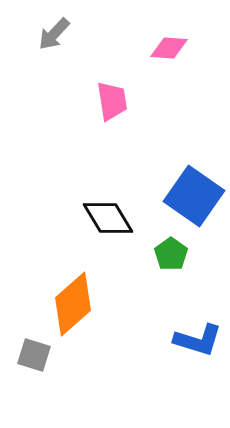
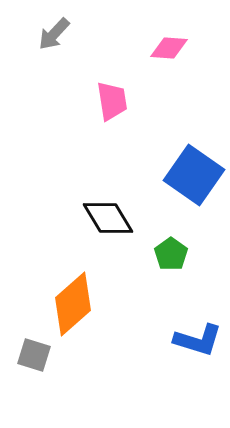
blue square: moved 21 px up
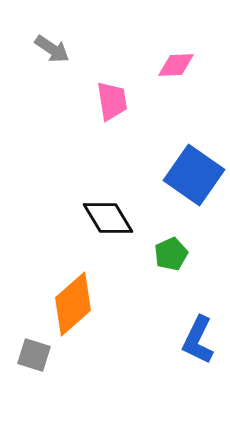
gray arrow: moved 2 px left, 15 px down; rotated 99 degrees counterclockwise
pink diamond: moved 7 px right, 17 px down; rotated 6 degrees counterclockwise
green pentagon: rotated 12 degrees clockwise
blue L-shape: rotated 99 degrees clockwise
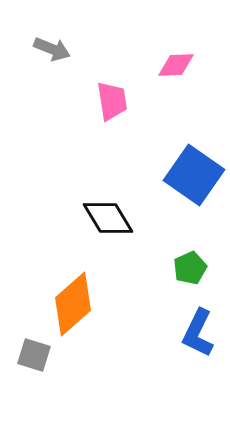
gray arrow: rotated 12 degrees counterclockwise
green pentagon: moved 19 px right, 14 px down
blue L-shape: moved 7 px up
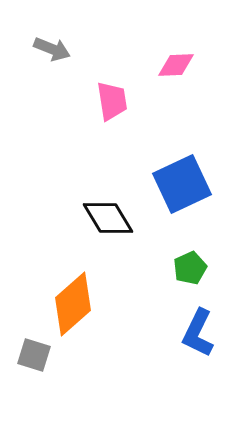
blue square: moved 12 px left, 9 px down; rotated 30 degrees clockwise
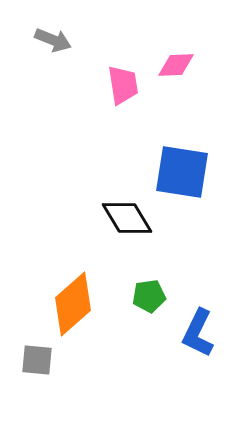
gray arrow: moved 1 px right, 9 px up
pink trapezoid: moved 11 px right, 16 px up
blue square: moved 12 px up; rotated 34 degrees clockwise
black diamond: moved 19 px right
green pentagon: moved 41 px left, 28 px down; rotated 16 degrees clockwise
gray square: moved 3 px right, 5 px down; rotated 12 degrees counterclockwise
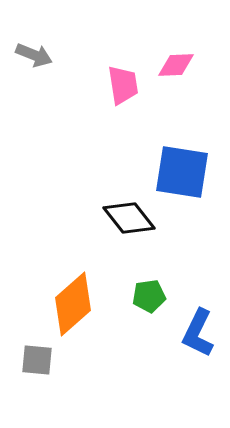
gray arrow: moved 19 px left, 15 px down
black diamond: moved 2 px right; rotated 8 degrees counterclockwise
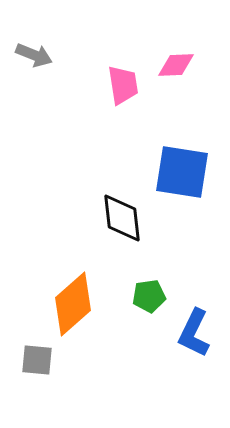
black diamond: moved 7 px left; rotated 32 degrees clockwise
blue L-shape: moved 4 px left
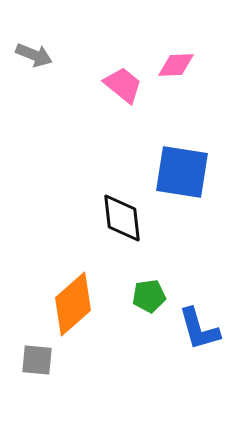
pink trapezoid: rotated 42 degrees counterclockwise
blue L-shape: moved 5 px right, 4 px up; rotated 42 degrees counterclockwise
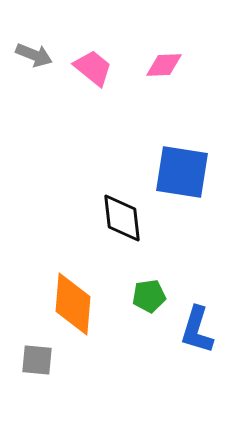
pink diamond: moved 12 px left
pink trapezoid: moved 30 px left, 17 px up
orange diamond: rotated 44 degrees counterclockwise
blue L-shape: moved 2 px left, 1 px down; rotated 33 degrees clockwise
